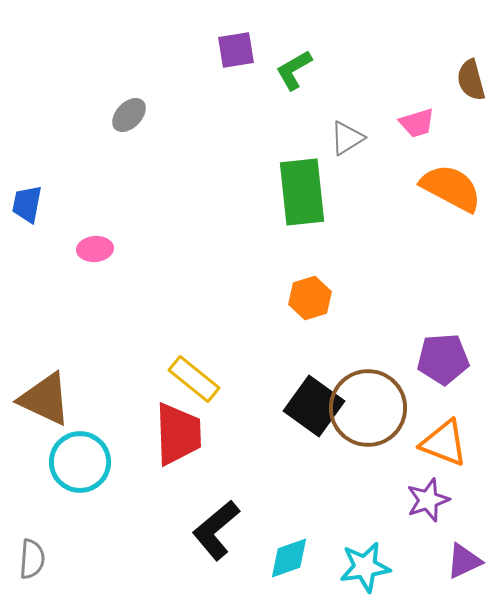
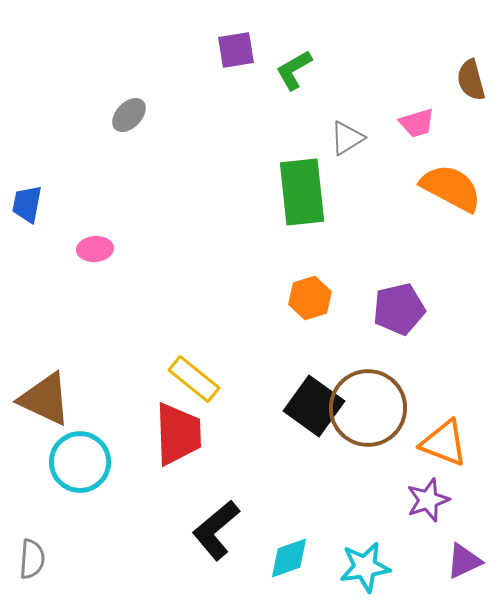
purple pentagon: moved 44 px left, 50 px up; rotated 9 degrees counterclockwise
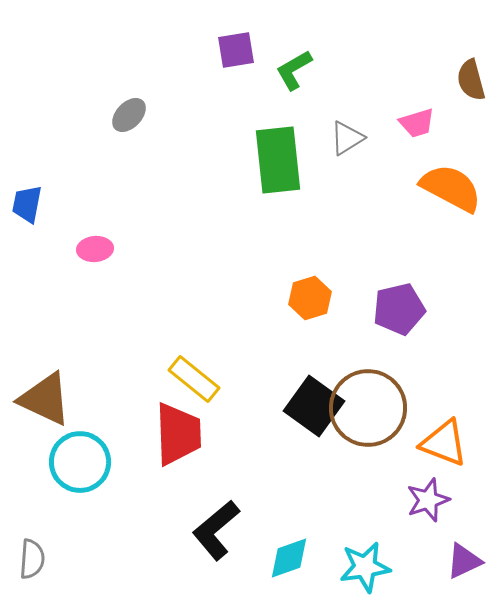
green rectangle: moved 24 px left, 32 px up
